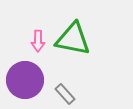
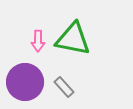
purple circle: moved 2 px down
gray rectangle: moved 1 px left, 7 px up
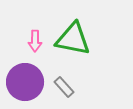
pink arrow: moved 3 px left
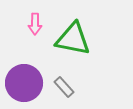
pink arrow: moved 17 px up
purple circle: moved 1 px left, 1 px down
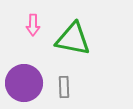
pink arrow: moved 2 px left, 1 px down
gray rectangle: rotated 40 degrees clockwise
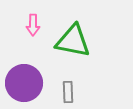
green triangle: moved 2 px down
gray rectangle: moved 4 px right, 5 px down
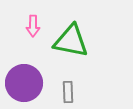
pink arrow: moved 1 px down
green triangle: moved 2 px left
